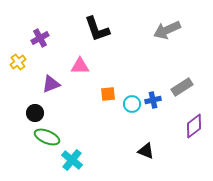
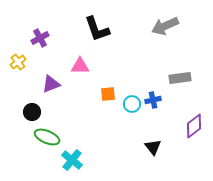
gray arrow: moved 2 px left, 4 px up
gray rectangle: moved 2 px left, 9 px up; rotated 25 degrees clockwise
black circle: moved 3 px left, 1 px up
black triangle: moved 7 px right, 4 px up; rotated 30 degrees clockwise
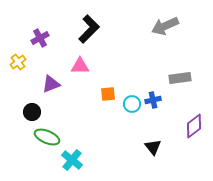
black L-shape: moved 8 px left; rotated 116 degrees counterclockwise
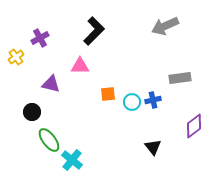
black L-shape: moved 5 px right, 2 px down
yellow cross: moved 2 px left, 5 px up
purple triangle: rotated 36 degrees clockwise
cyan circle: moved 2 px up
green ellipse: moved 2 px right, 3 px down; rotated 30 degrees clockwise
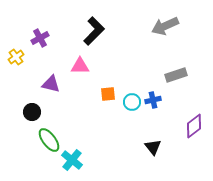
gray rectangle: moved 4 px left, 3 px up; rotated 10 degrees counterclockwise
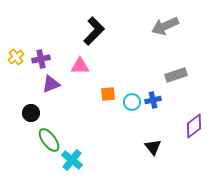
purple cross: moved 1 px right, 21 px down; rotated 18 degrees clockwise
purple triangle: rotated 36 degrees counterclockwise
black circle: moved 1 px left, 1 px down
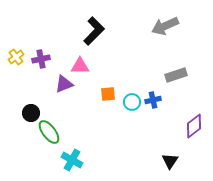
purple triangle: moved 13 px right
green ellipse: moved 8 px up
black triangle: moved 17 px right, 14 px down; rotated 12 degrees clockwise
cyan cross: rotated 10 degrees counterclockwise
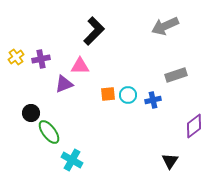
cyan circle: moved 4 px left, 7 px up
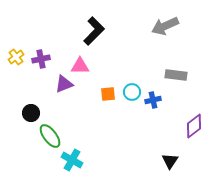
gray rectangle: rotated 25 degrees clockwise
cyan circle: moved 4 px right, 3 px up
green ellipse: moved 1 px right, 4 px down
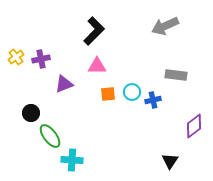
pink triangle: moved 17 px right
cyan cross: rotated 25 degrees counterclockwise
